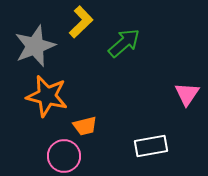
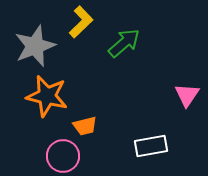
pink triangle: moved 1 px down
pink circle: moved 1 px left
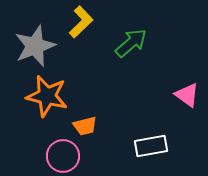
green arrow: moved 7 px right
pink triangle: rotated 28 degrees counterclockwise
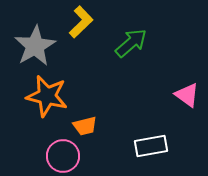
gray star: rotated 9 degrees counterclockwise
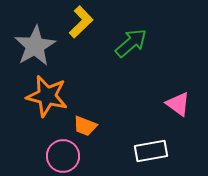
pink triangle: moved 9 px left, 9 px down
orange trapezoid: rotated 35 degrees clockwise
white rectangle: moved 5 px down
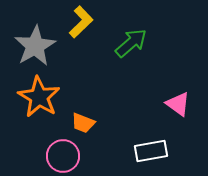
orange star: moved 8 px left, 1 px down; rotated 18 degrees clockwise
orange trapezoid: moved 2 px left, 3 px up
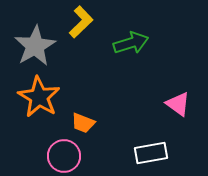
green arrow: rotated 24 degrees clockwise
white rectangle: moved 2 px down
pink circle: moved 1 px right
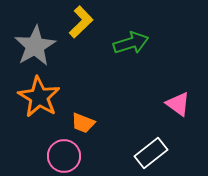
white rectangle: rotated 28 degrees counterclockwise
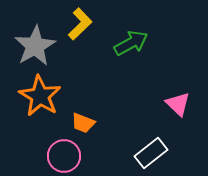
yellow L-shape: moved 1 px left, 2 px down
green arrow: rotated 12 degrees counterclockwise
orange star: moved 1 px right, 1 px up
pink triangle: rotated 8 degrees clockwise
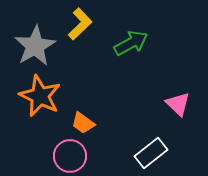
orange star: rotated 6 degrees counterclockwise
orange trapezoid: rotated 15 degrees clockwise
pink circle: moved 6 px right
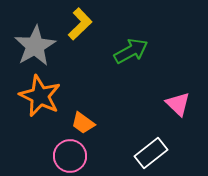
green arrow: moved 8 px down
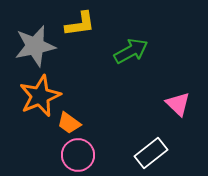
yellow L-shape: rotated 36 degrees clockwise
gray star: rotated 18 degrees clockwise
orange star: rotated 24 degrees clockwise
orange trapezoid: moved 14 px left
pink circle: moved 8 px right, 1 px up
